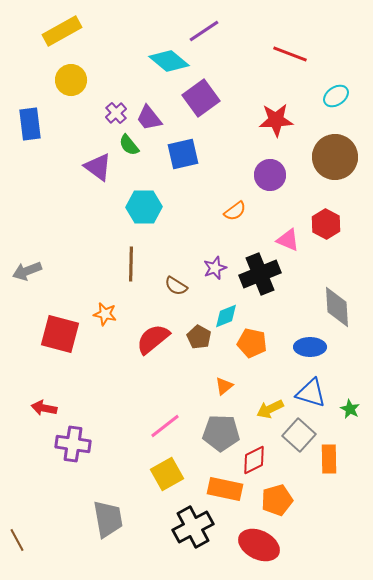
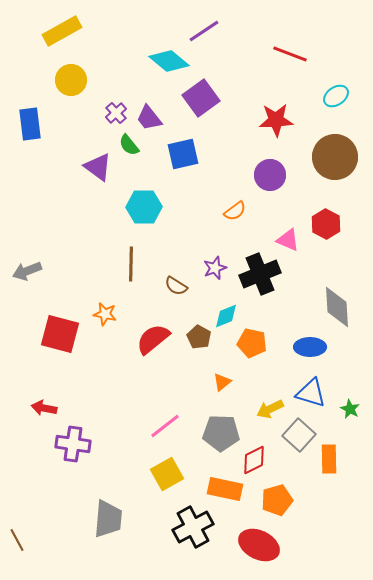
orange triangle at (224, 386): moved 2 px left, 4 px up
gray trapezoid at (108, 519): rotated 15 degrees clockwise
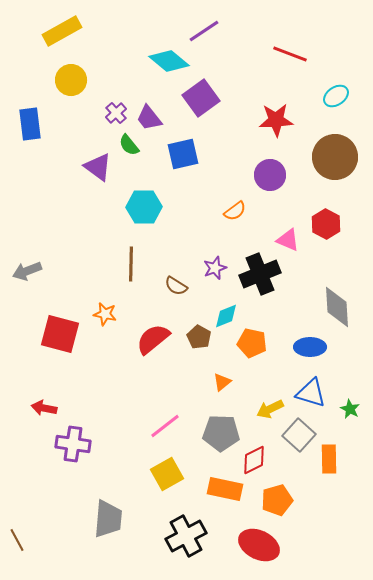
black cross at (193, 527): moved 7 px left, 9 px down
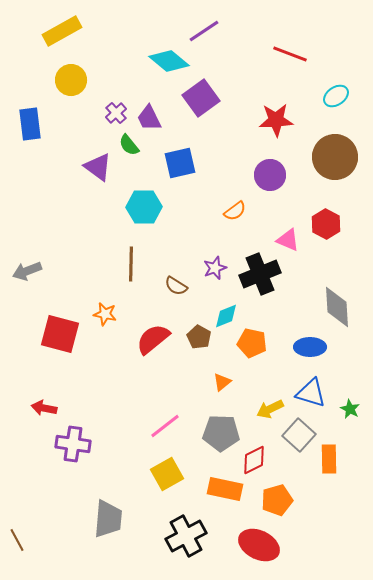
purple trapezoid at (149, 118): rotated 12 degrees clockwise
blue square at (183, 154): moved 3 px left, 9 px down
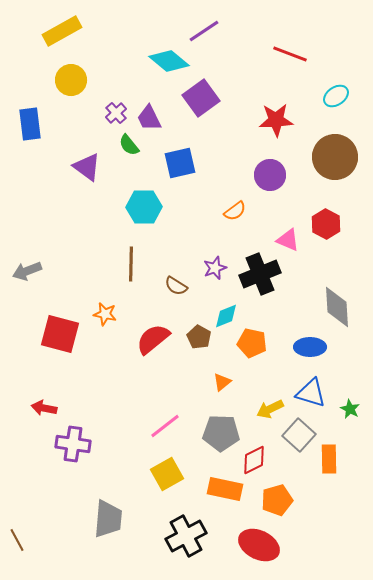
purple triangle at (98, 167): moved 11 px left
